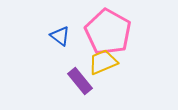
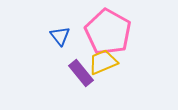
blue triangle: rotated 15 degrees clockwise
purple rectangle: moved 1 px right, 8 px up
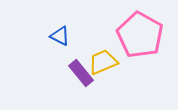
pink pentagon: moved 32 px right, 3 px down
blue triangle: rotated 25 degrees counterclockwise
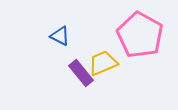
yellow trapezoid: moved 1 px down
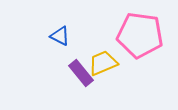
pink pentagon: rotated 21 degrees counterclockwise
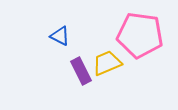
yellow trapezoid: moved 4 px right
purple rectangle: moved 2 px up; rotated 12 degrees clockwise
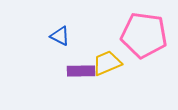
pink pentagon: moved 4 px right
purple rectangle: rotated 64 degrees counterclockwise
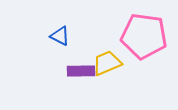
pink pentagon: moved 1 px down
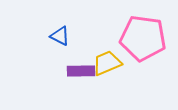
pink pentagon: moved 1 px left, 2 px down
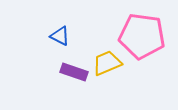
pink pentagon: moved 1 px left, 2 px up
purple rectangle: moved 7 px left, 1 px down; rotated 20 degrees clockwise
